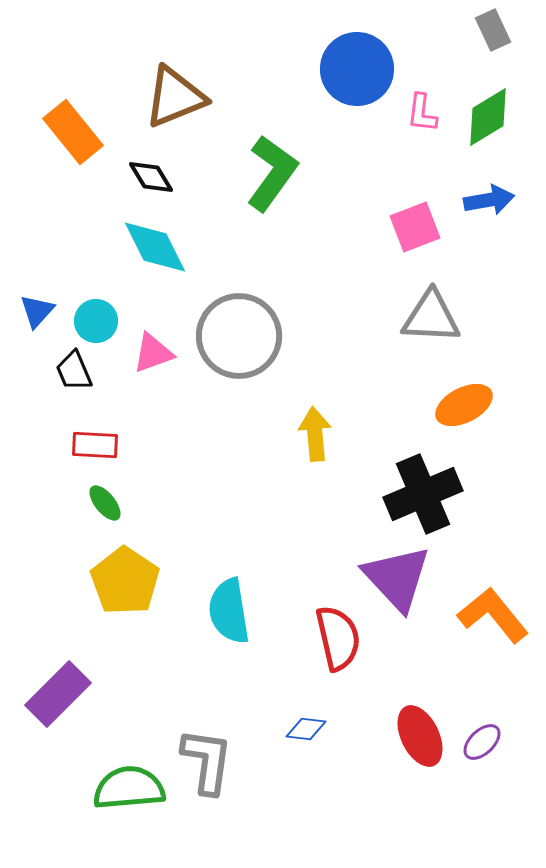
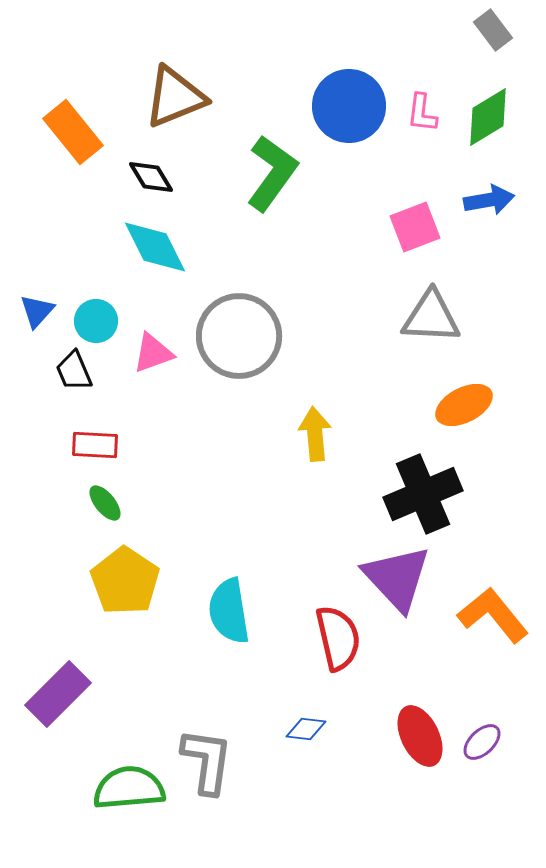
gray rectangle: rotated 12 degrees counterclockwise
blue circle: moved 8 px left, 37 px down
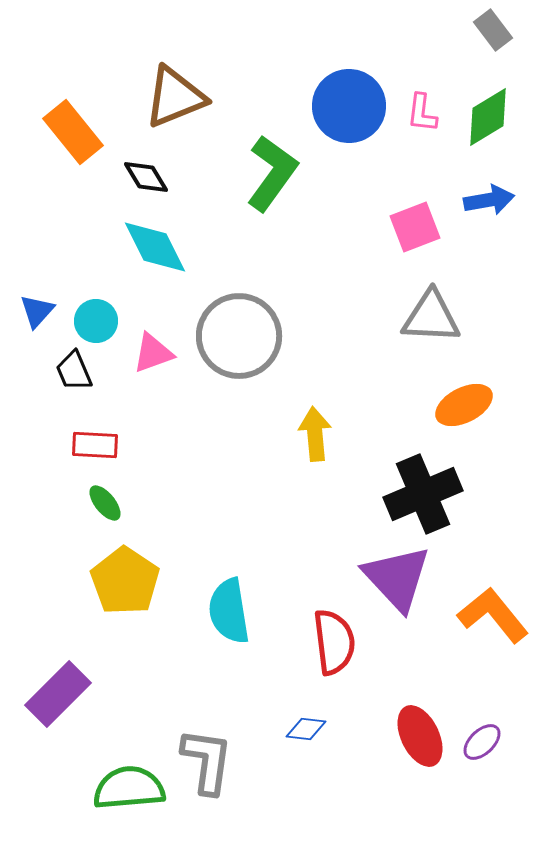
black diamond: moved 5 px left
red semicircle: moved 4 px left, 4 px down; rotated 6 degrees clockwise
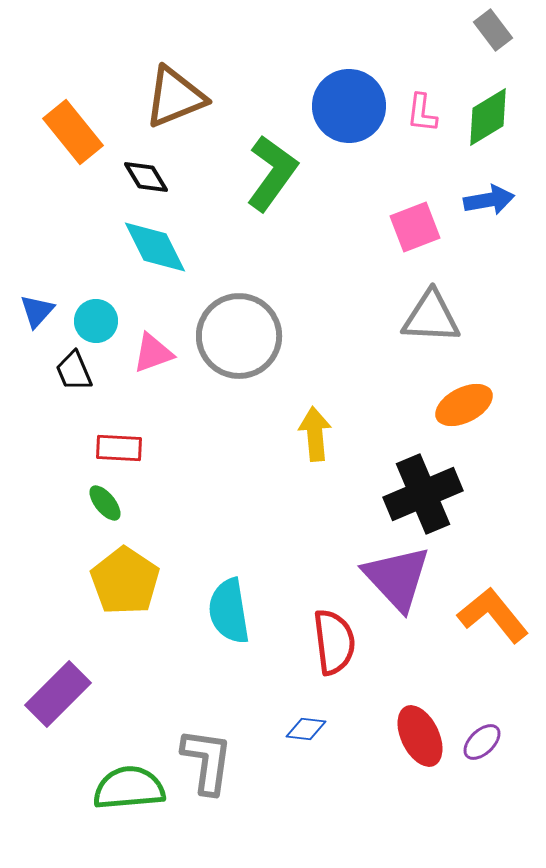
red rectangle: moved 24 px right, 3 px down
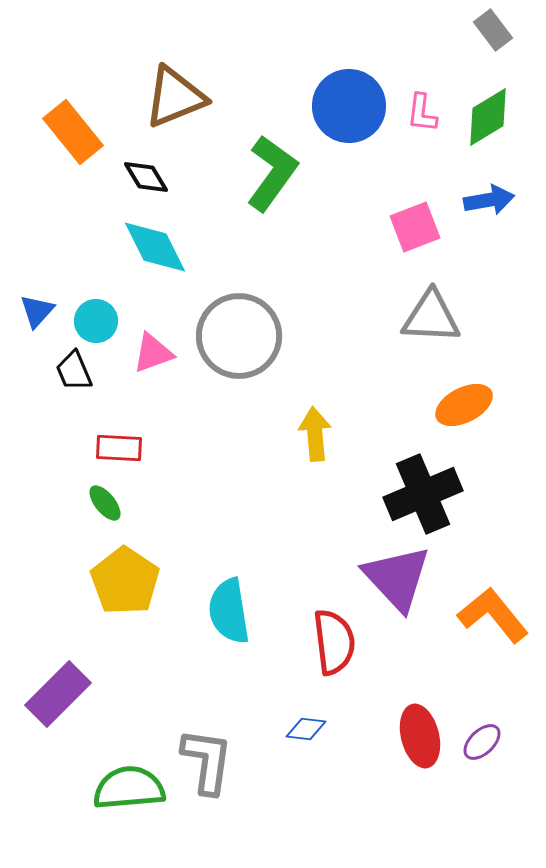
red ellipse: rotated 12 degrees clockwise
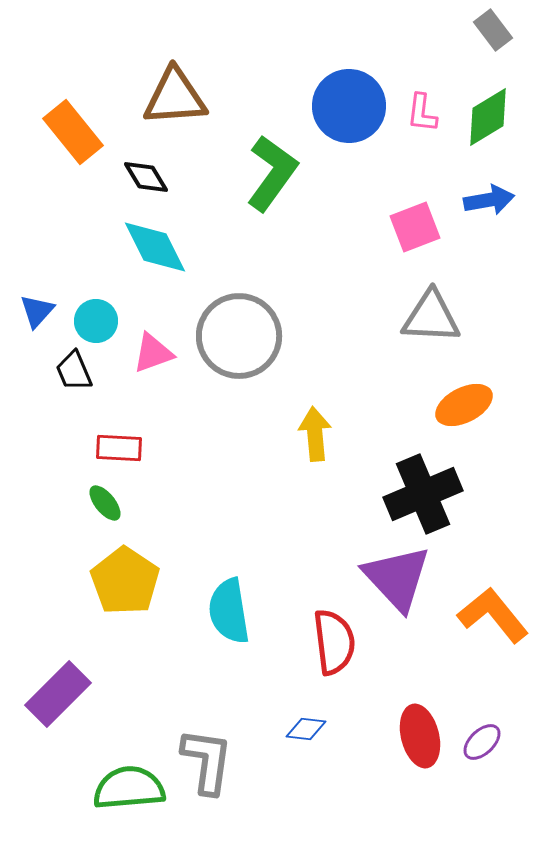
brown triangle: rotated 18 degrees clockwise
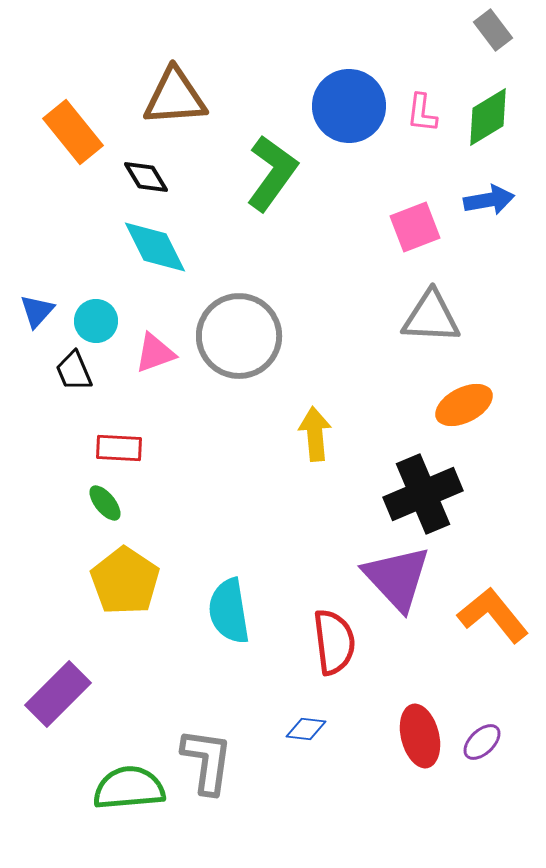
pink triangle: moved 2 px right
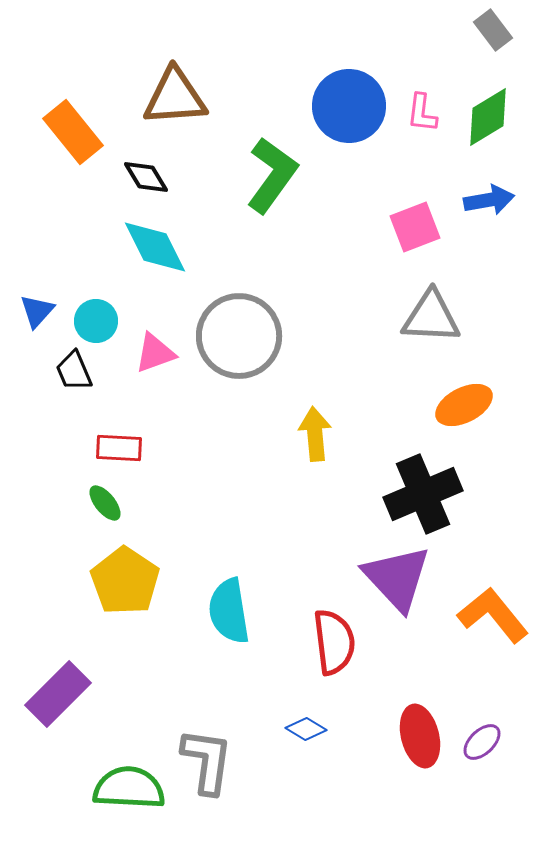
green L-shape: moved 2 px down
blue diamond: rotated 24 degrees clockwise
green semicircle: rotated 8 degrees clockwise
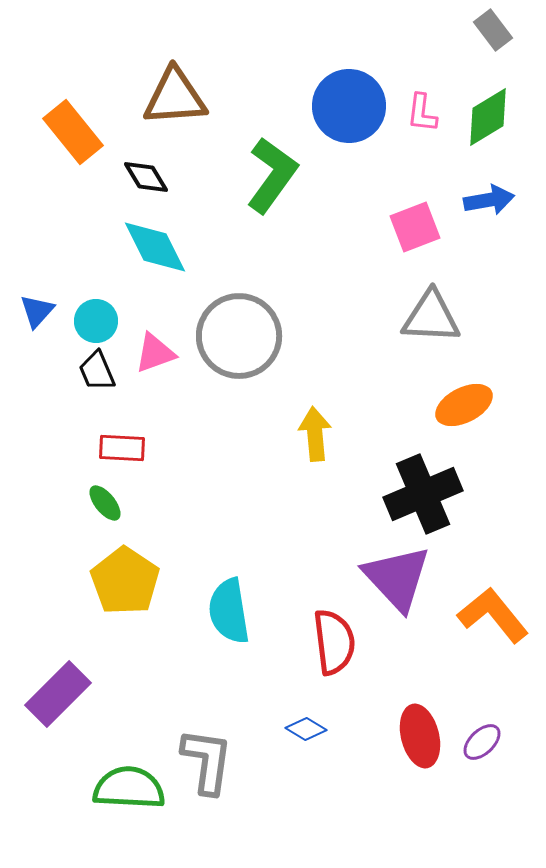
black trapezoid: moved 23 px right
red rectangle: moved 3 px right
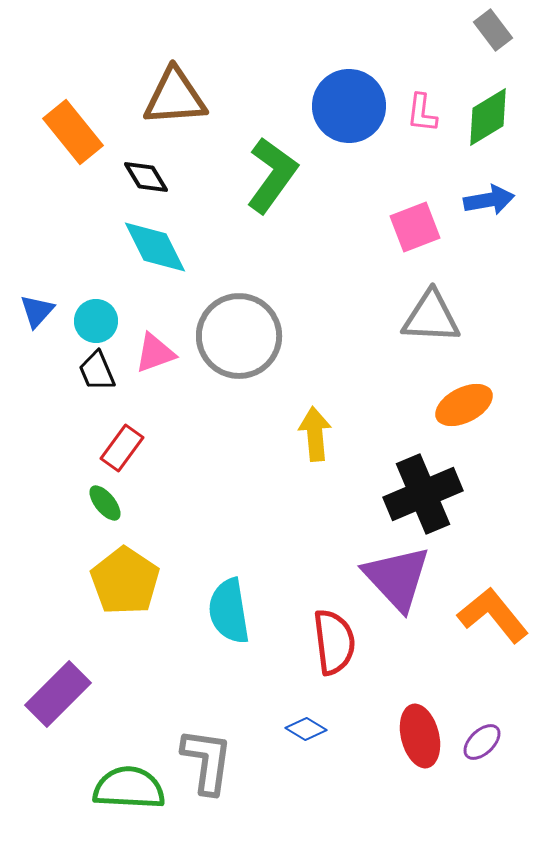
red rectangle: rotated 57 degrees counterclockwise
